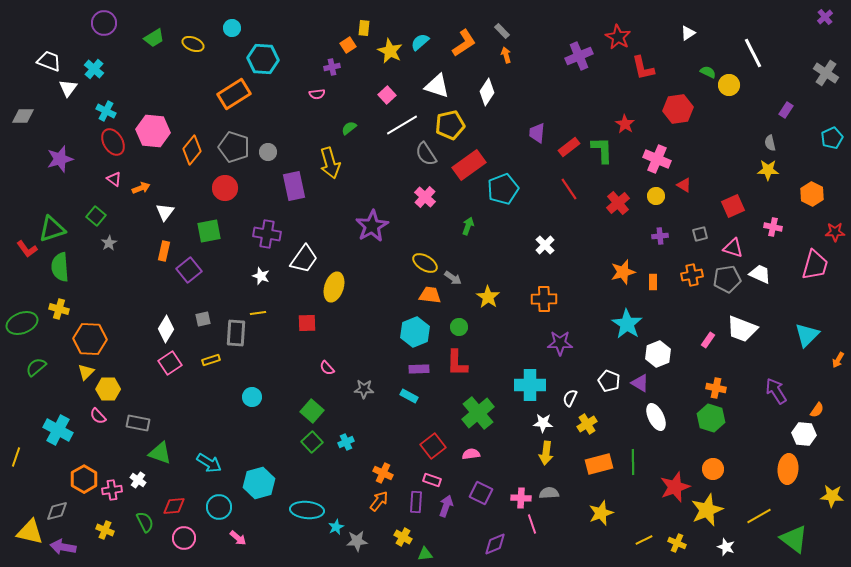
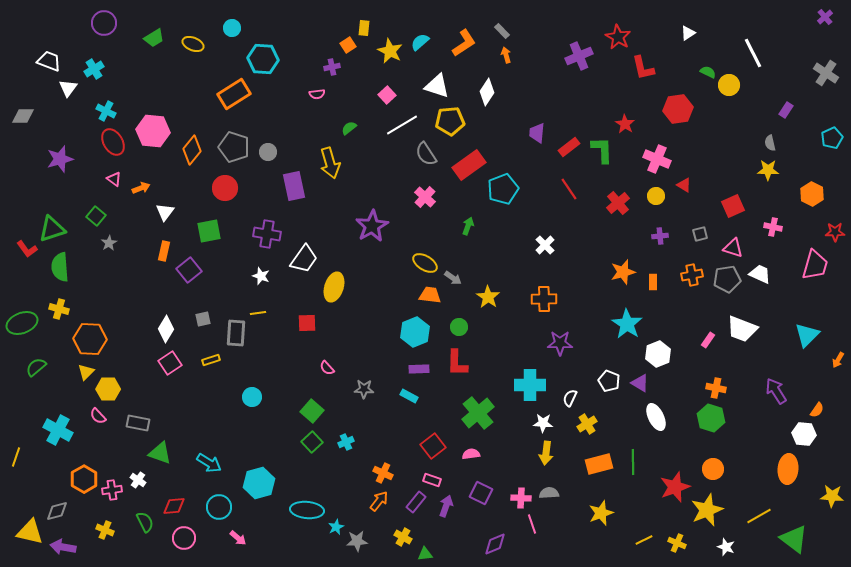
cyan cross at (94, 69): rotated 18 degrees clockwise
yellow pentagon at (450, 125): moved 4 px up; rotated 8 degrees clockwise
purple rectangle at (416, 502): rotated 35 degrees clockwise
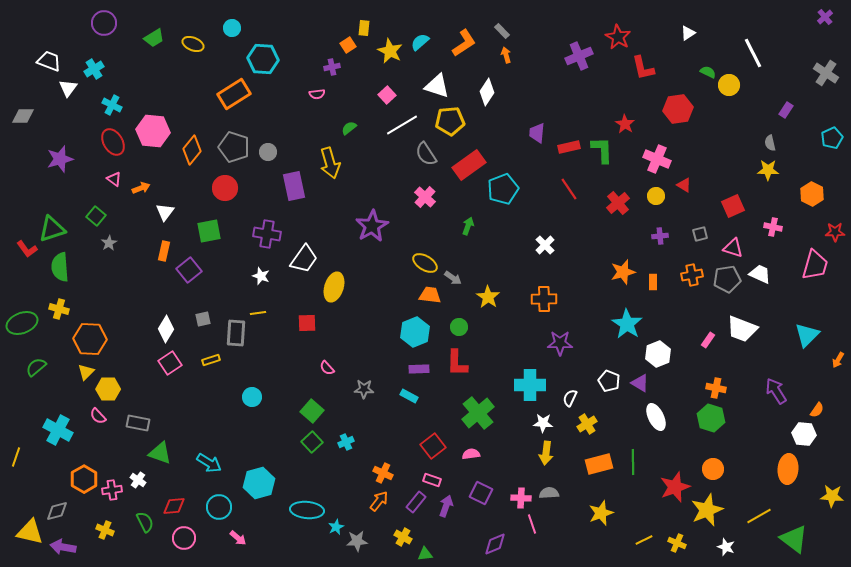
cyan cross at (106, 111): moved 6 px right, 6 px up
red rectangle at (569, 147): rotated 25 degrees clockwise
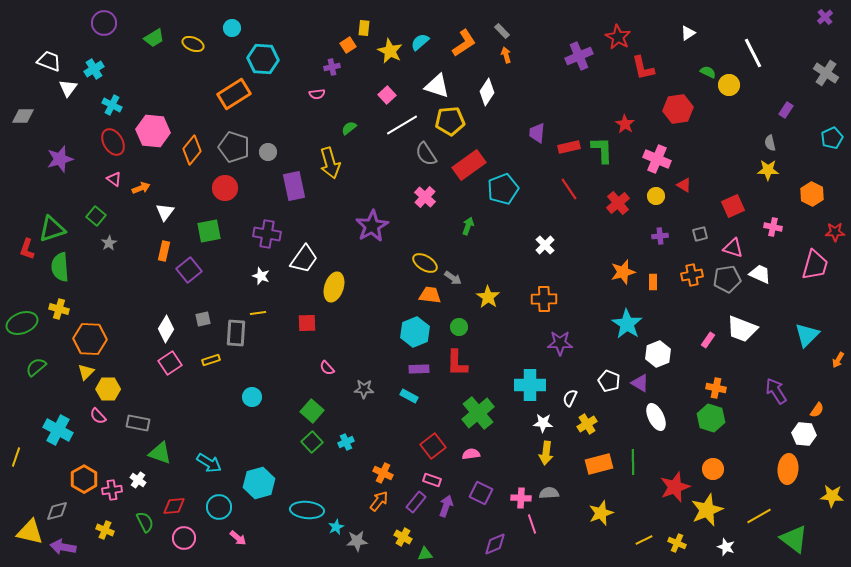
red L-shape at (27, 249): rotated 55 degrees clockwise
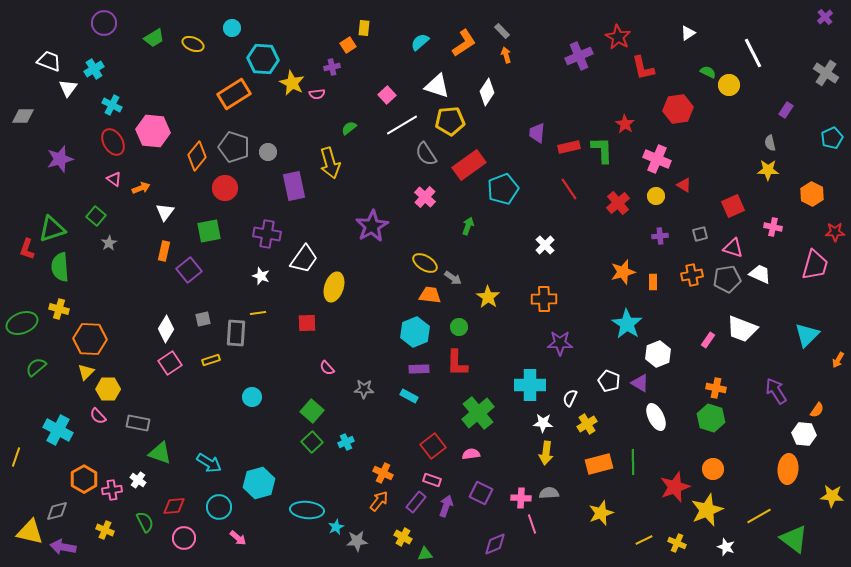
yellow star at (390, 51): moved 98 px left, 32 px down
orange diamond at (192, 150): moved 5 px right, 6 px down
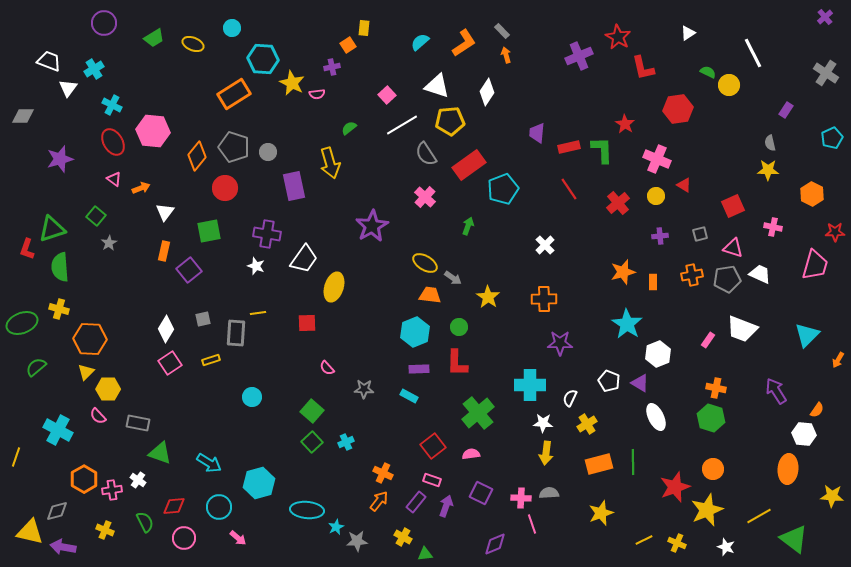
white star at (261, 276): moved 5 px left, 10 px up
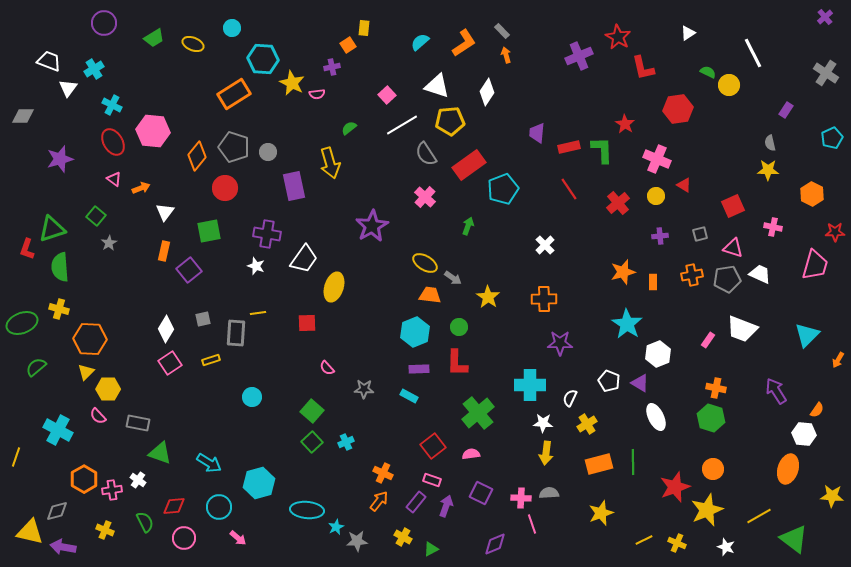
orange ellipse at (788, 469): rotated 12 degrees clockwise
green triangle at (425, 554): moved 6 px right, 5 px up; rotated 21 degrees counterclockwise
